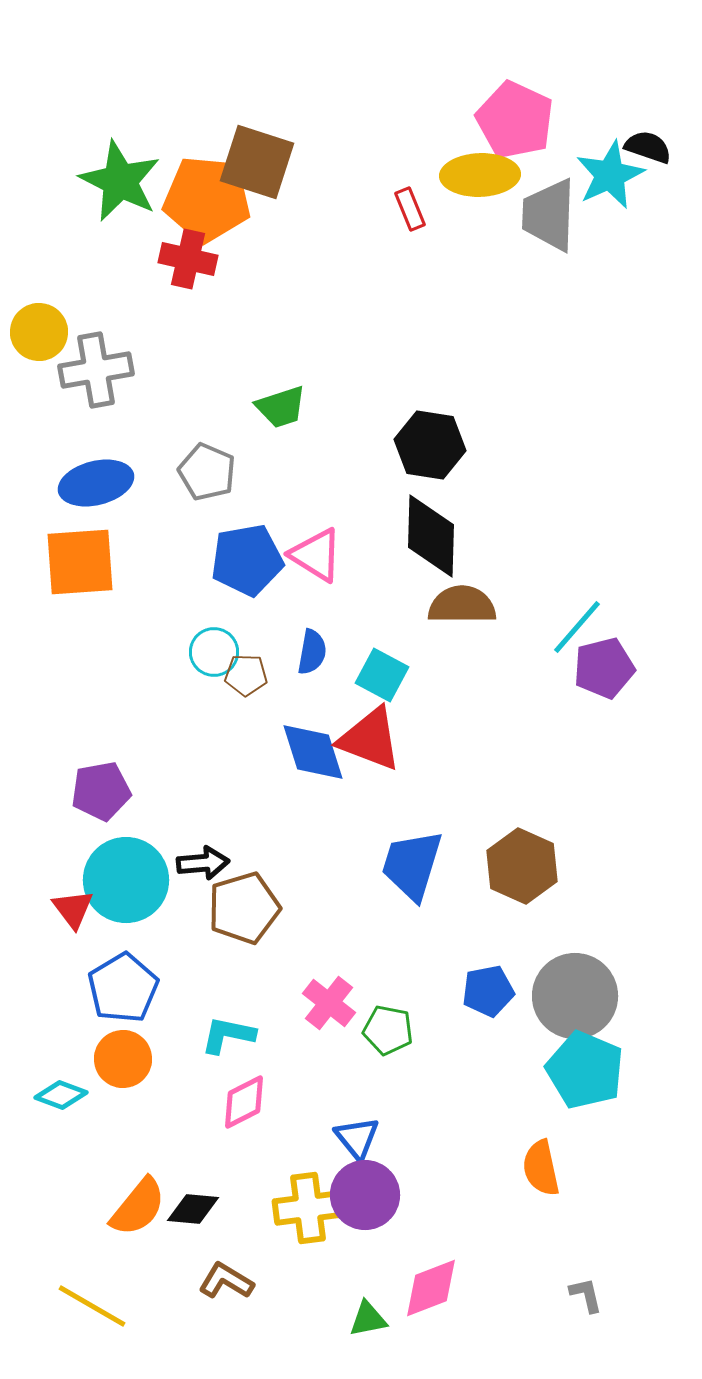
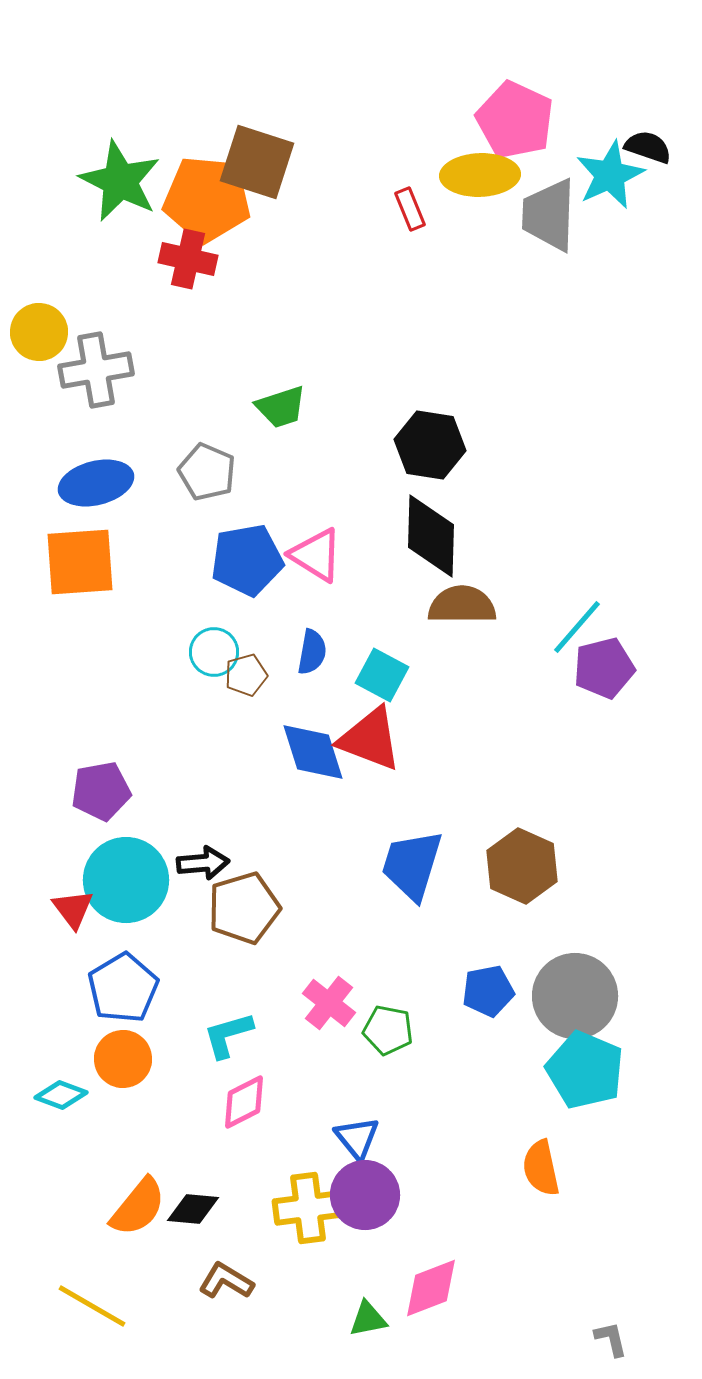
brown pentagon at (246, 675): rotated 18 degrees counterclockwise
cyan L-shape at (228, 1035): rotated 28 degrees counterclockwise
gray L-shape at (586, 1295): moved 25 px right, 44 px down
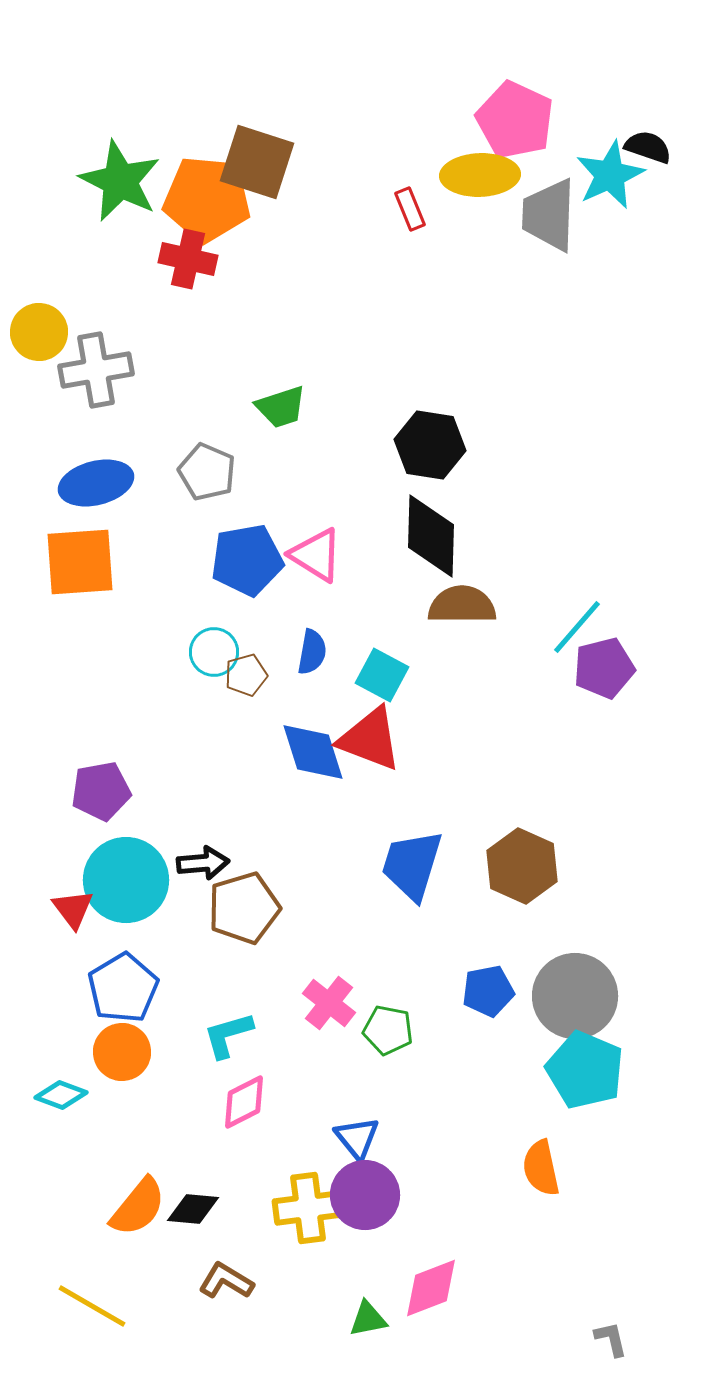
orange circle at (123, 1059): moved 1 px left, 7 px up
